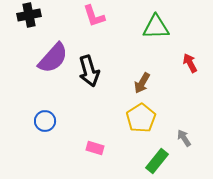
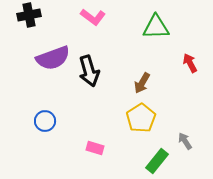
pink L-shape: moved 1 px left, 1 px down; rotated 35 degrees counterclockwise
purple semicircle: rotated 28 degrees clockwise
gray arrow: moved 1 px right, 3 px down
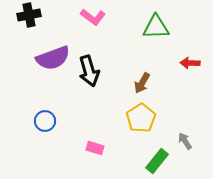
red arrow: rotated 60 degrees counterclockwise
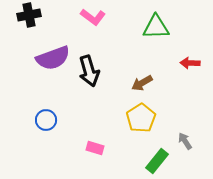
brown arrow: rotated 30 degrees clockwise
blue circle: moved 1 px right, 1 px up
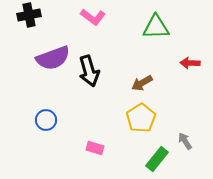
green rectangle: moved 2 px up
